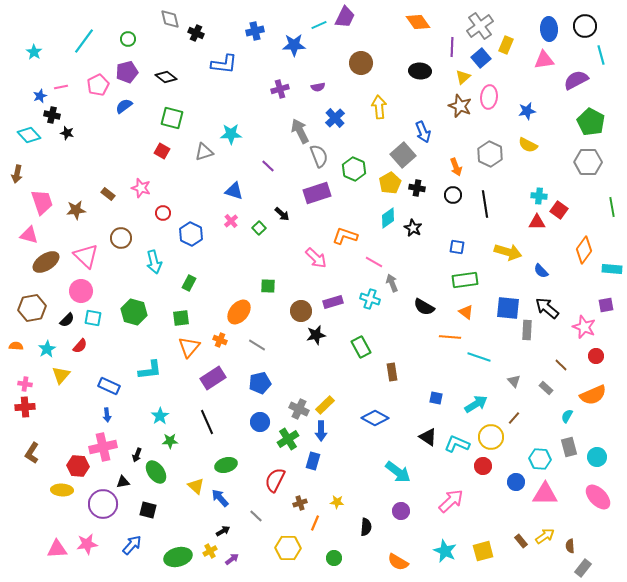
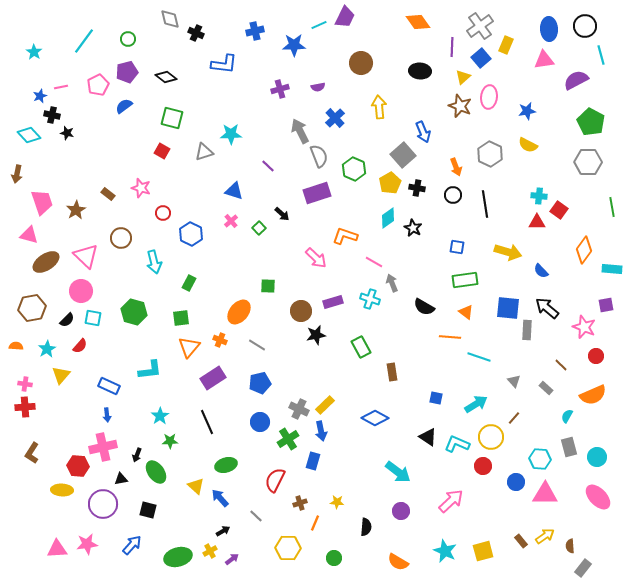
brown star at (76, 210): rotated 24 degrees counterclockwise
blue arrow at (321, 431): rotated 12 degrees counterclockwise
black triangle at (123, 482): moved 2 px left, 3 px up
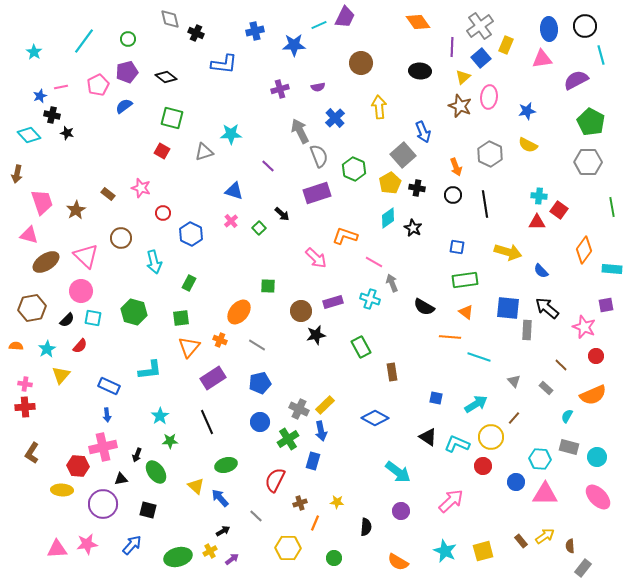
pink triangle at (544, 60): moved 2 px left, 1 px up
gray rectangle at (569, 447): rotated 60 degrees counterclockwise
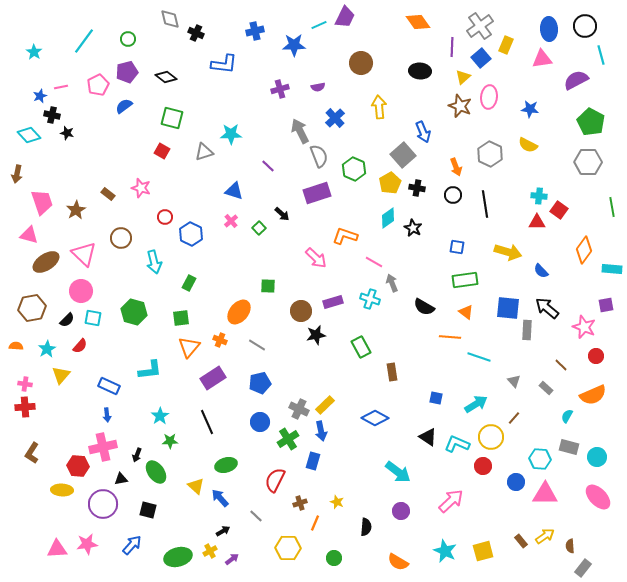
blue star at (527, 111): moved 3 px right, 2 px up; rotated 18 degrees clockwise
red circle at (163, 213): moved 2 px right, 4 px down
pink triangle at (86, 256): moved 2 px left, 2 px up
yellow star at (337, 502): rotated 16 degrees clockwise
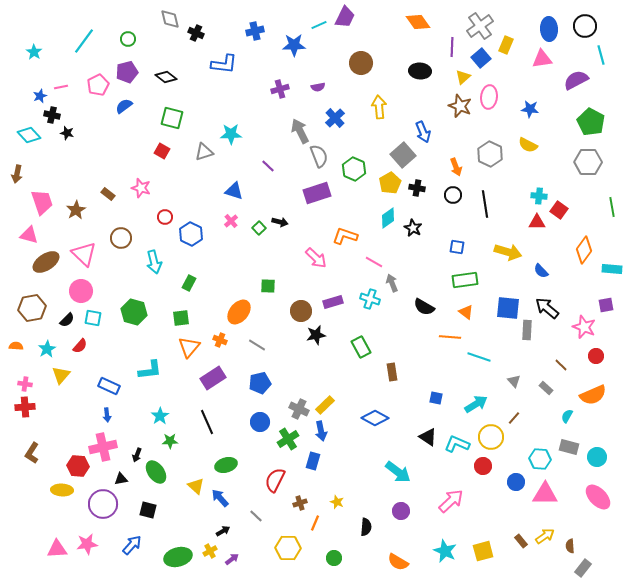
black arrow at (282, 214): moved 2 px left, 8 px down; rotated 28 degrees counterclockwise
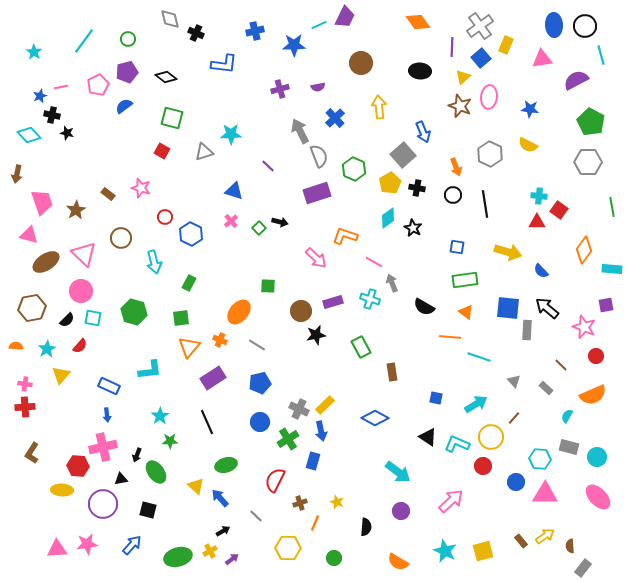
blue ellipse at (549, 29): moved 5 px right, 4 px up
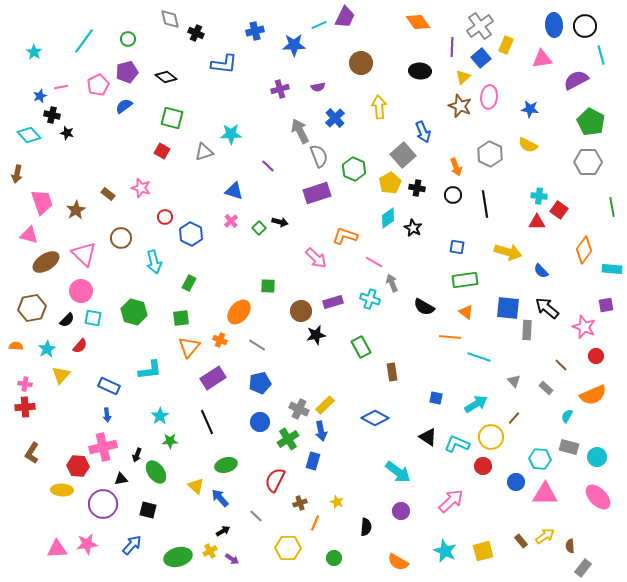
purple arrow at (232, 559): rotated 72 degrees clockwise
